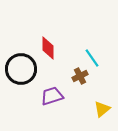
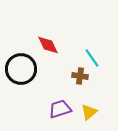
red diamond: moved 3 px up; rotated 25 degrees counterclockwise
brown cross: rotated 35 degrees clockwise
purple trapezoid: moved 8 px right, 13 px down
yellow triangle: moved 13 px left, 3 px down
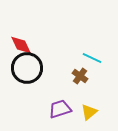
red diamond: moved 27 px left
cyan line: rotated 30 degrees counterclockwise
black circle: moved 6 px right, 1 px up
brown cross: rotated 28 degrees clockwise
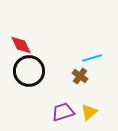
cyan line: rotated 42 degrees counterclockwise
black circle: moved 2 px right, 3 px down
purple trapezoid: moved 3 px right, 3 px down
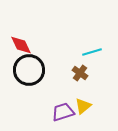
cyan line: moved 6 px up
black circle: moved 1 px up
brown cross: moved 3 px up
yellow triangle: moved 6 px left, 6 px up
